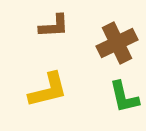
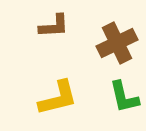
yellow L-shape: moved 10 px right, 8 px down
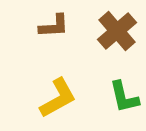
brown cross: moved 12 px up; rotated 15 degrees counterclockwise
yellow L-shape: rotated 15 degrees counterclockwise
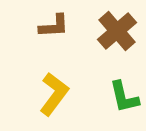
yellow L-shape: moved 4 px left, 4 px up; rotated 24 degrees counterclockwise
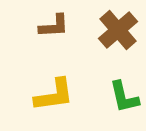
brown cross: moved 1 px right, 1 px up
yellow L-shape: moved 1 px down; rotated 45 degrees clockwise
